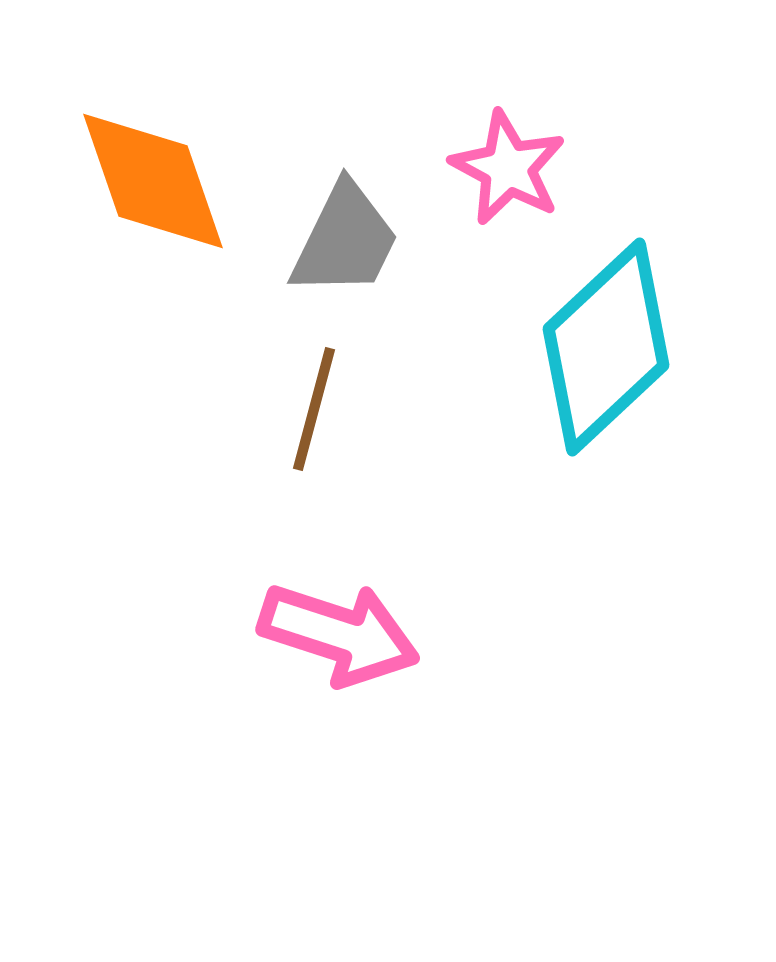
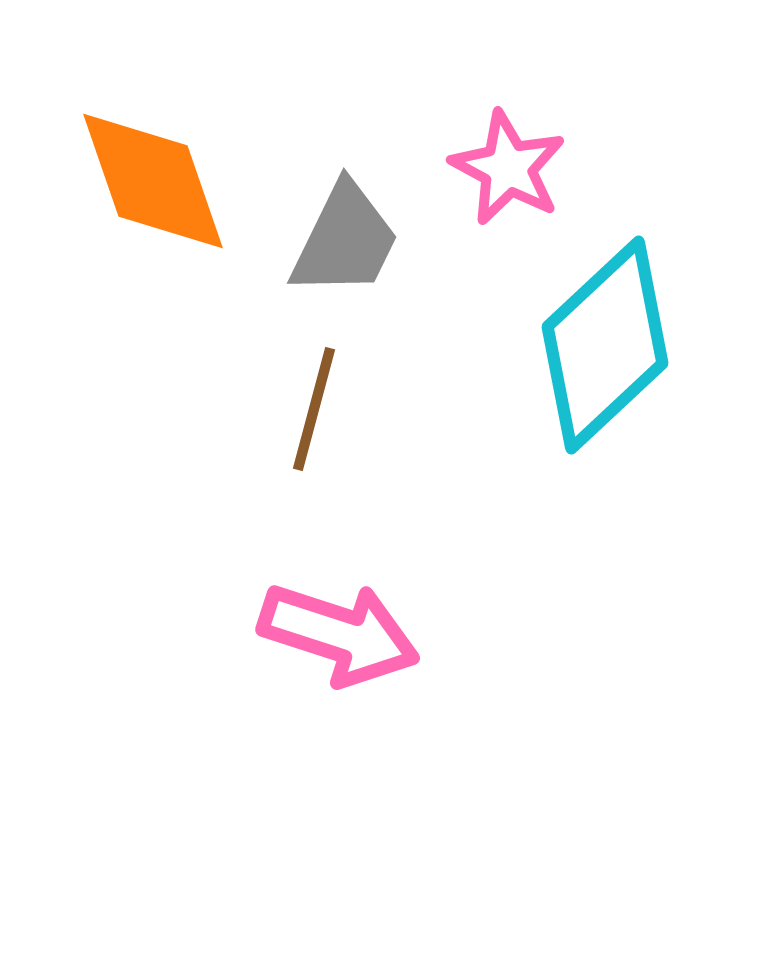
cyan diamond: moved 1 px left, 2 px up
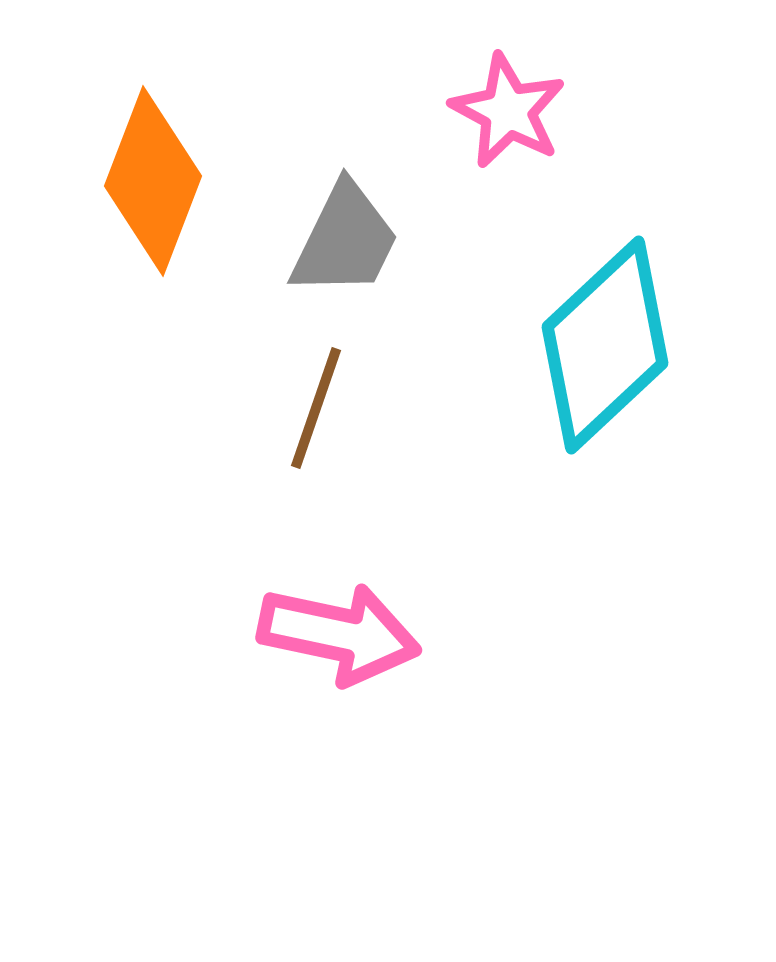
pink star: moved 57 px up
orange diamond: rotated 40 degrees clockwise
brown line: moved 2 px right, 1 px up; rotated 4 degrees clockwise
pink arrow: rotated 6 degrees counterclockwise
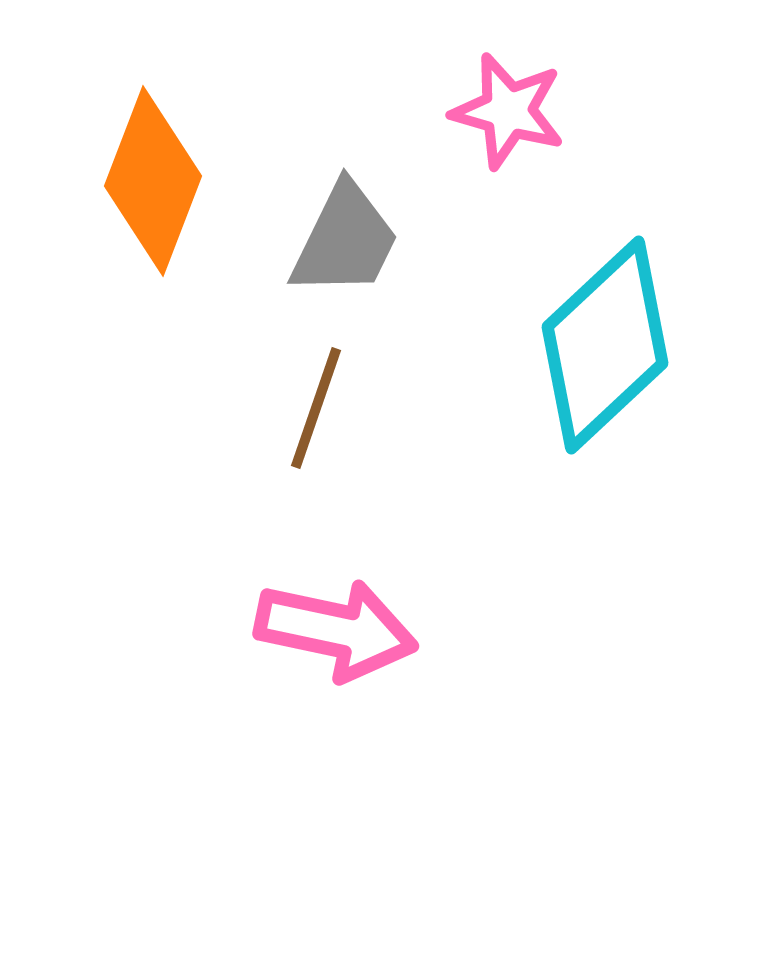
pink star: rotated 12 degrees counterclockwise
pink arrow: moved 3 px left, 4 px up
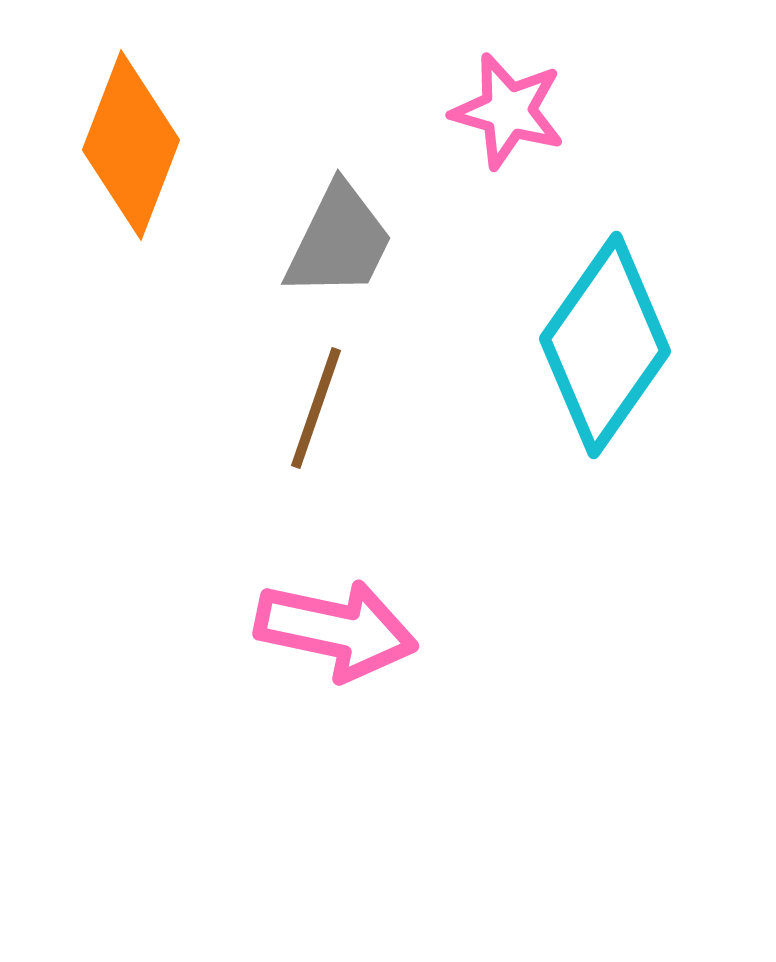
orange diamond: moved 22 px left, 36 px up
gray trapezoid: moved 6 px left, 1 px down
cyan diamond: rotated 12 degrees counterclockwise
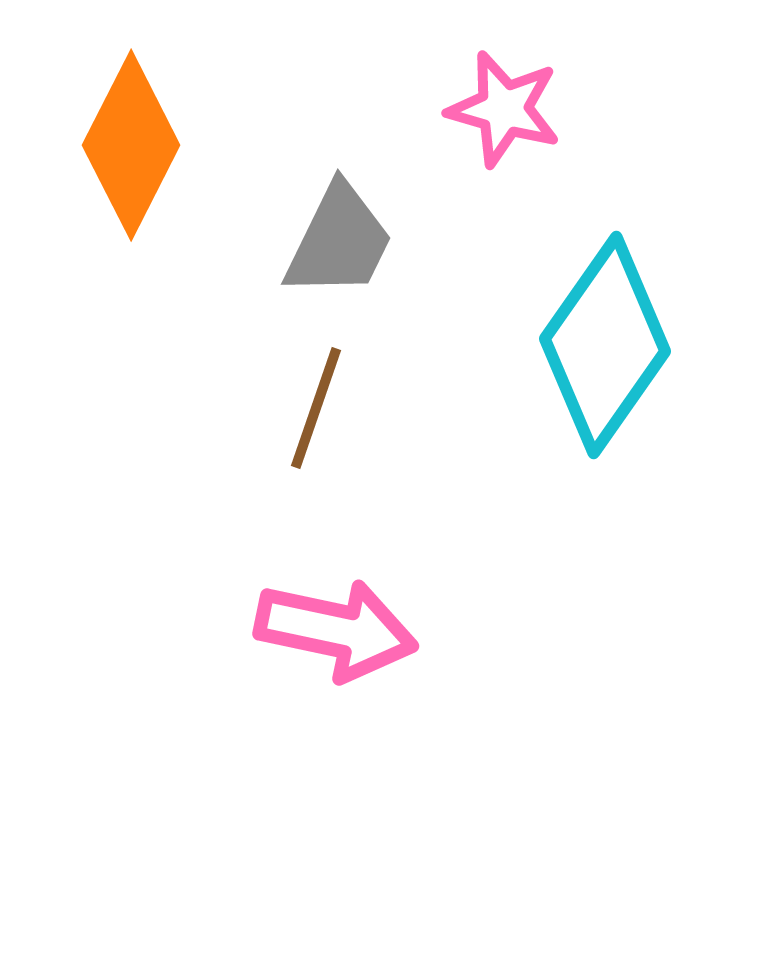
pink star: moved 4 px left, 2 px up
orange diamond: rotated 6 degrees clockwise
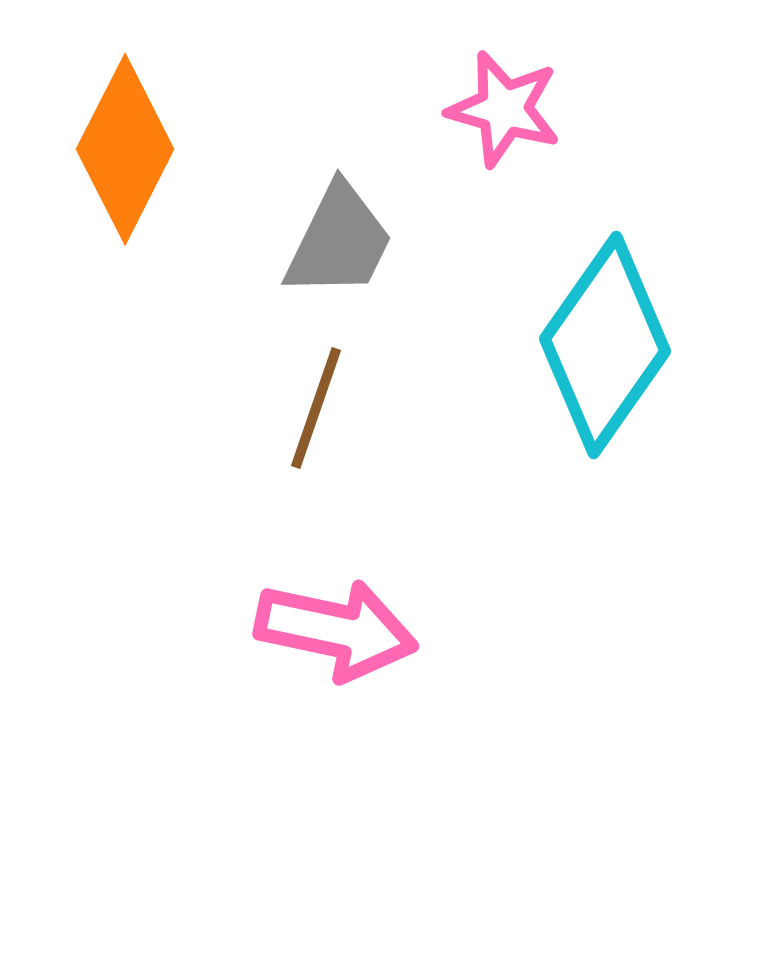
orange diamond: moved 6 px left, 4 px down
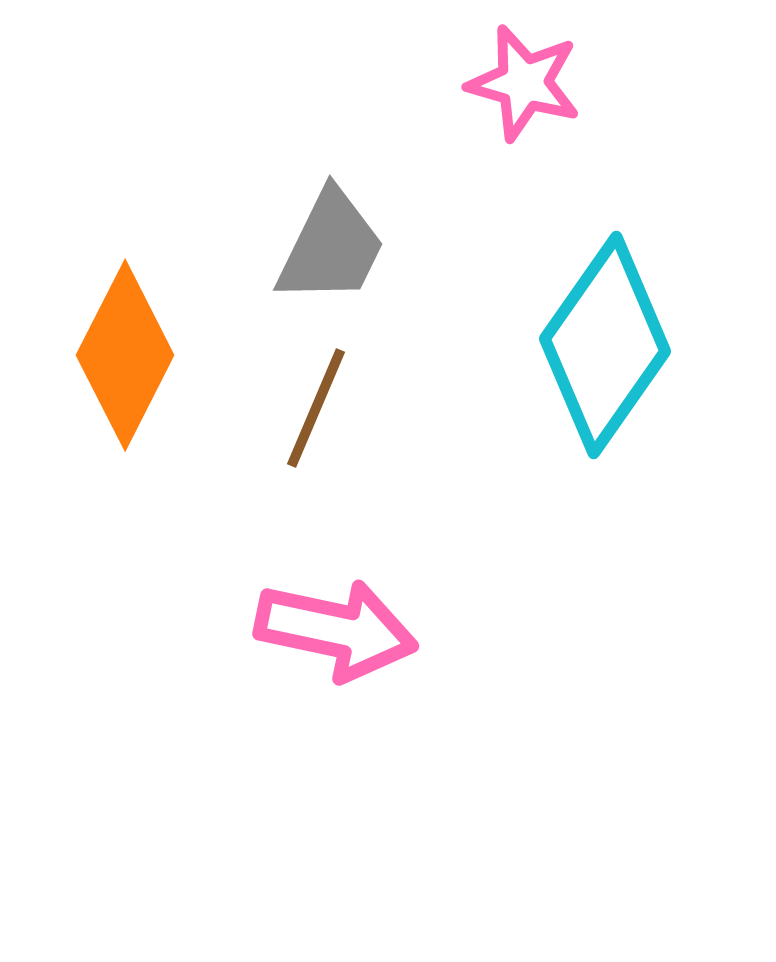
pink star: moved 20 px right, 26 px up
orange diamond: moved 206 px down
gray trapezoid: moved 8 px left, 6 px down
brown line: rotated 4 degrees clockwise
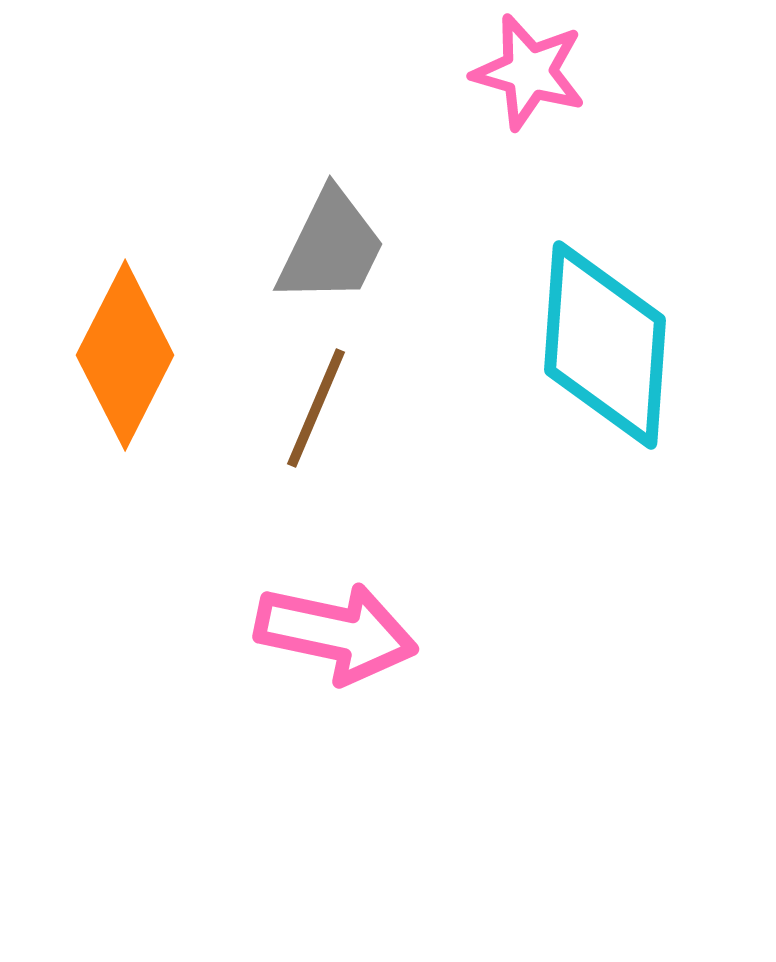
pink star: moved 5 px right, 11 px up
cyan diamond: rotated 31 degrees counterclockwise
pink arrow: moved 3 px down
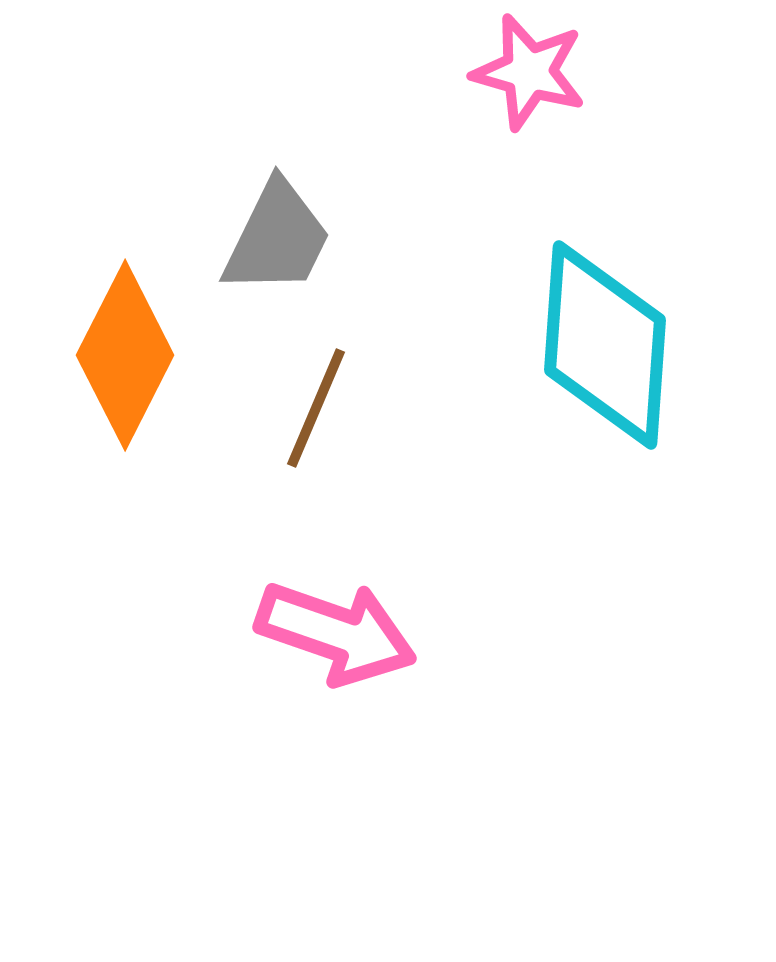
gray trapezoid: moved 54 px left, 9 px up
pink arrow: rotated 7 degrees clockwise
